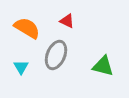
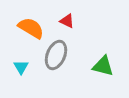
orange semicircle: moved 4 px right
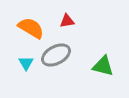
red triangle: rotated 35 degrees counterclockwise
gray ellipse: rotated 40 degrees clockwise
cyan triangle: moved 5 px right, 4 px up
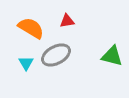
green triangle: moved 9 px right, 10 px up
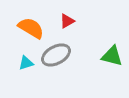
red triangle: rotated 21 degrees counterclockwise
cyan triangle: rotated 42 degrees clockwise
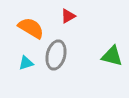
red triangle: moved 1 px right, 5 px up
gray ellipse: rotated 48 degrees counterclockwise
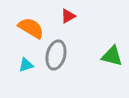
cyan triangle: moved 2 px down
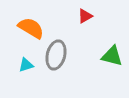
red triangle: moved 17 px right
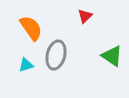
red triangle: rotated 14 degrees counterclockwise
orange semicircle: rotated 24 degrees clockwise
green triangle: rotated 20 degrees clockwise
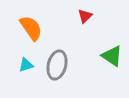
gray ellipse: moved 1 px right, 10 px down
